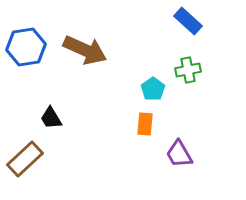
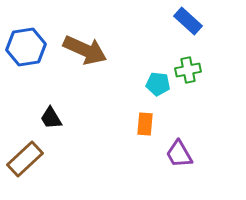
cyan pentagon: moved 5 px right, 5 px up; rotated 30 degrees counterclockwise
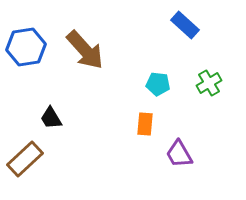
blue rectangle: moved 3 px left, 4 px down
brown arrow: rotated 24 degrees clockwise
green cross: moved 21 px right, 13 px down; rotated 20 degrees counterclockwise
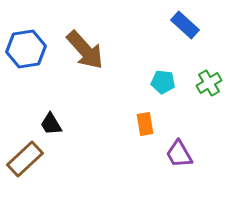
blue hexagon: moved 2 px down
cyan pentagon: moved 5 px right, 2 px up
black trapezoid: moved 6 px down
orange rectangle: rotated 15 degrees counterclockwise
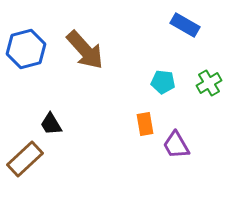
blue rectangle: rotated 12 degrees counterclockwise
blue hexagon: rotated 6 degrees counterclockwise
purple trapezoid: moved 3 px left, 9 px up
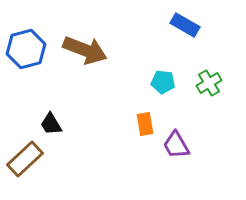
brown arrow: rotated 27 degrees counterclockwise
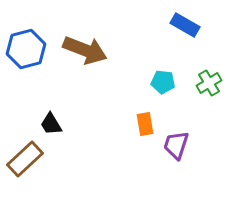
purple trapezoid: rotated 48 degrees clockwise
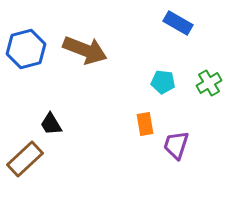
blue rectangle: moved 7 px left, 2 px up
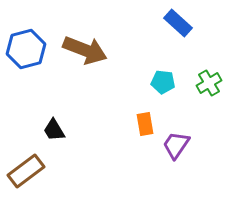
blue rectangle: rotated 12 degrees clockwise
black trapezoid: moved 3 px right, 6 px down
purple trapezoid: rotated 16 degrees clockwise
brown rectangle: moved 1 px right, 12 px down; rotated 6 degrees clockwise
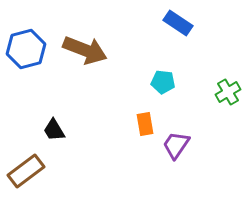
blue rectangle: rotated 8 degrees counterclockwise
green cross: moved 19 px right, 9 px down
